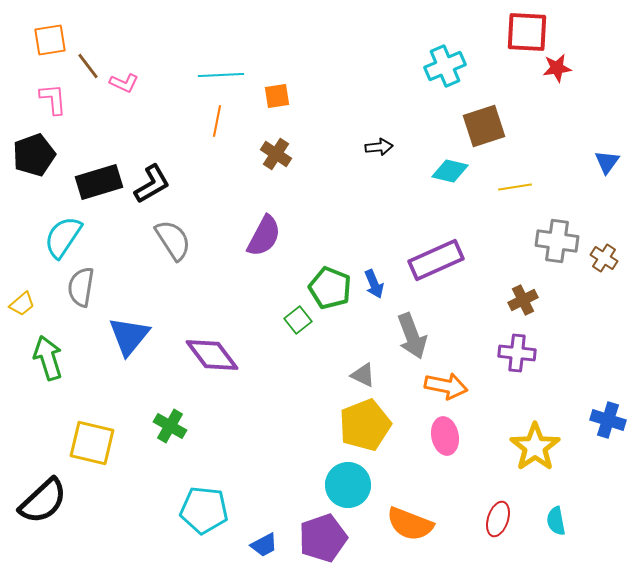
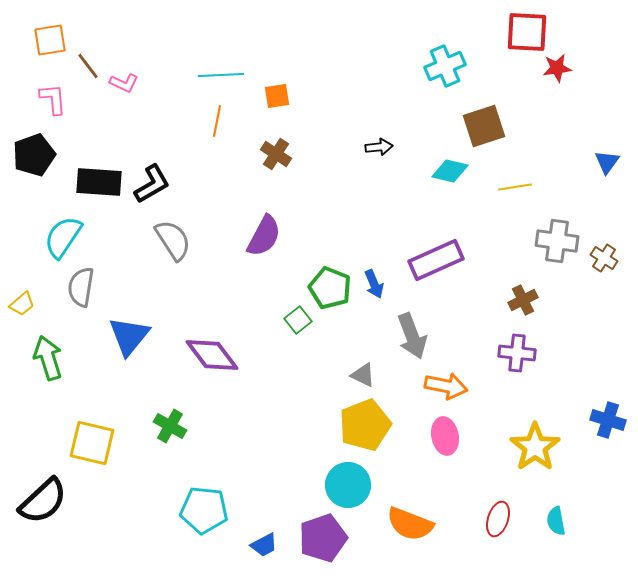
black rectangle at (99, 182): rotated 21 degrees clockwise
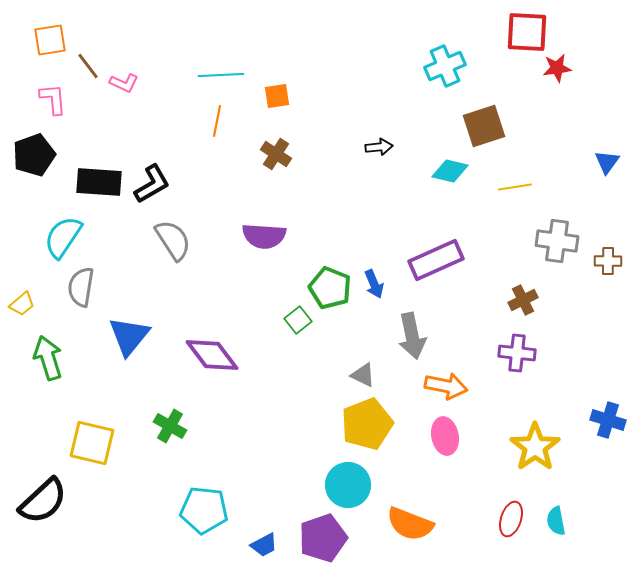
purple semicircle at (264, 236): rotated 66 degrees clockwise
brown cross at (604, 258): moved 4 px right, 3 px down; rotated 32 degrees counterclockwise
gray arrow at (412, 336): rotated 9 degrees clockwise
yellow pentagon at (365, 425): moved 2 px right, 1 px up
red ellipse at (498, 519): moved 13 px right
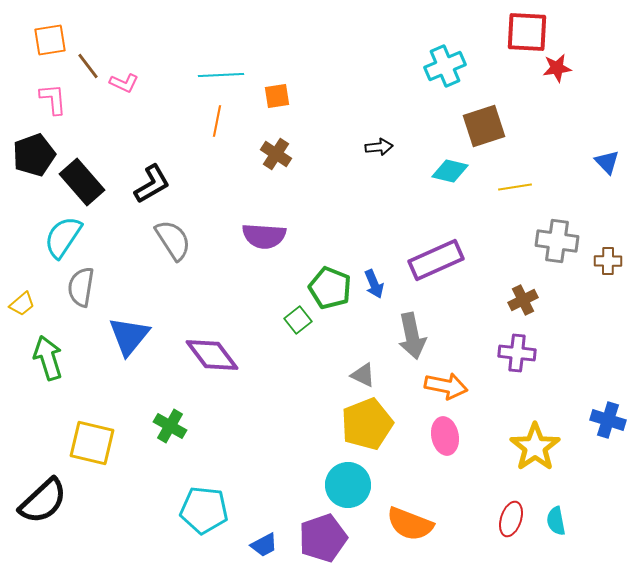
blue triangle at (607, 162): rotated 20 degrees counterclockwise
black rectangle at (99, 182): moved 17 px left; rotated 45 degrees clockwise
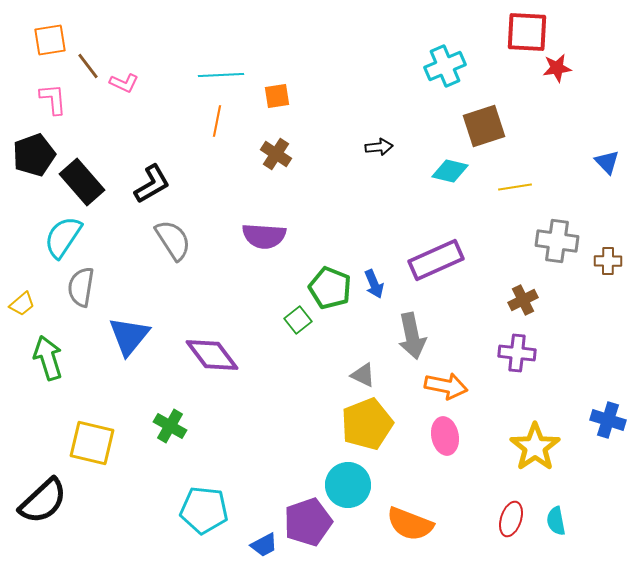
purple pentagon at (323, 538): moved 15 px left, 16 px up
